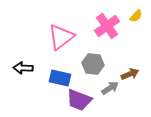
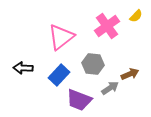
blue rectangle: moved 1 px left, 3 px up; rotated 60 degrees counterclockwise
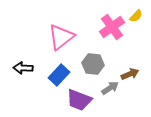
pink cross: moved 5 px right, 1 px down
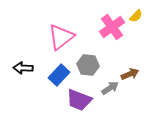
gray hexagon: moved 5 px left, 1 px down
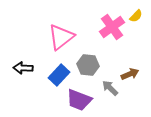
gray arrow: rotated 102 degrees counterclockwise
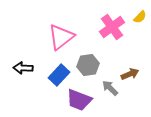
yellow semicircle: moved 4 px right, 1 px down
gray hexagon: rotated 15 degrees counterclockwise
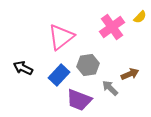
black arrow: rotated 24 degrees clockwise
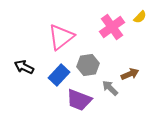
black arrow: moved 1 px right, 1 px up
